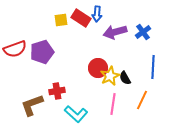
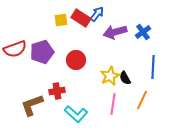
blue arrow: rotated 147 degrees counterclockwise
red circle: moved 22 px left, 8 px up
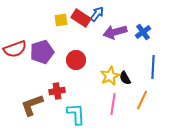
cyan L-shape: rotated 135 degrees counterclockwise
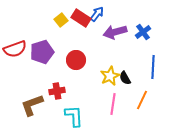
yellow square: rotated 32 degrees counterclockwise
cyan L-shape: moved 2 px left, 2 px down
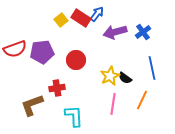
purple pentagon: rotated 10 degrees clockwise
blue line: moved 1 px left, 1 px down; rotated 15 degrees counterclockwise
black semicircle: rotated 24 degrees counterclockwise
red cross: moved 3 px up
